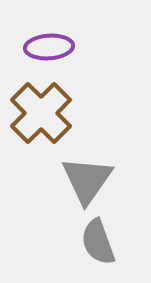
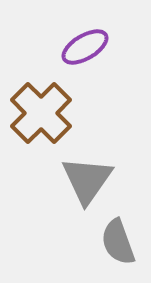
purple ellipse: moved 36 px right; rotated 27 degrees counterclockwise
gray semicircle: moved 20 px right
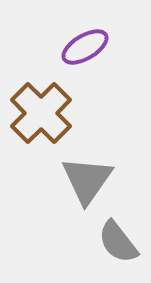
gray semicircle: rotated 18 degrees counterclockwise
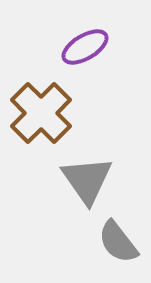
gray triangle: rotated 10 degrees counterclockwise
